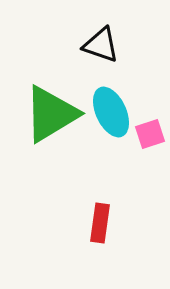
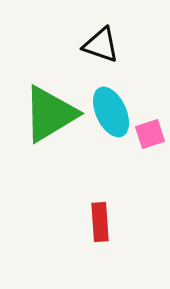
green triangle: moved 1 px left
red rectangle: moved 1 px up; rotated 12 degrees counterclockwise
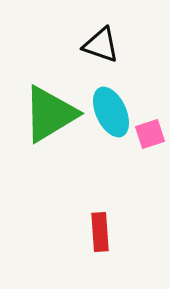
red rectangle: moved 10 px down
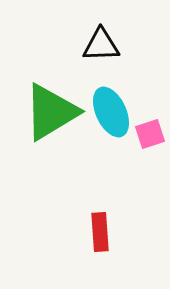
black triangle: rotated 21 degrees counterclockwise
green triangle: moved 1 px right, 2 px up
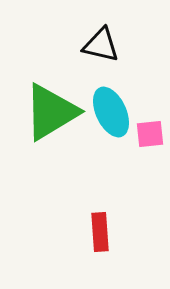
black triangle: rotated 15 degrees clockwise
pink square: rotated 12 degrees clockwise
